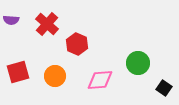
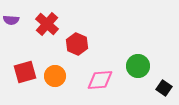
green circle: moved 3 px down
red square: moved 7 px right
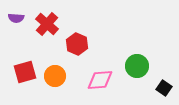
purple semicircle: moved 5 px right, 2 px up
green circle: moved 1 px left
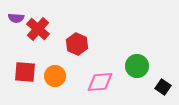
red cross: moved 9 px left, 5 px down
red square: rotated 20 degrees clockwise
pink diamond: moved 2 px down
black square: moved 1 px left, 1 px up
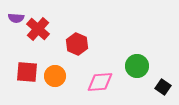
red square: moved 2 px right
